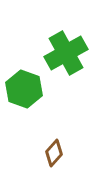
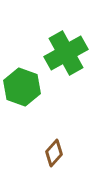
green hexagon: moved 2 px left, 2 px up
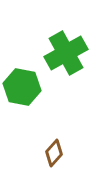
green hexagon: rotated 9 degrees counterclockwise
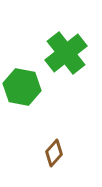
green cross: rotated 9 degrees counterclockwise
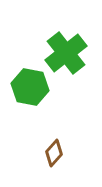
green hexagon: moved 8 px right
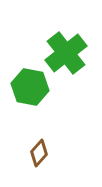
brown diamond: moved 15 px left
